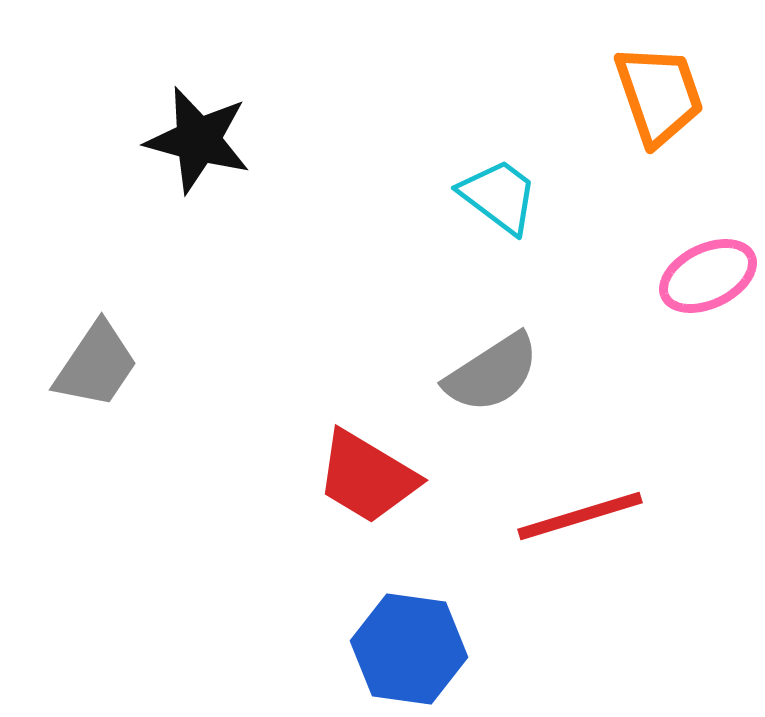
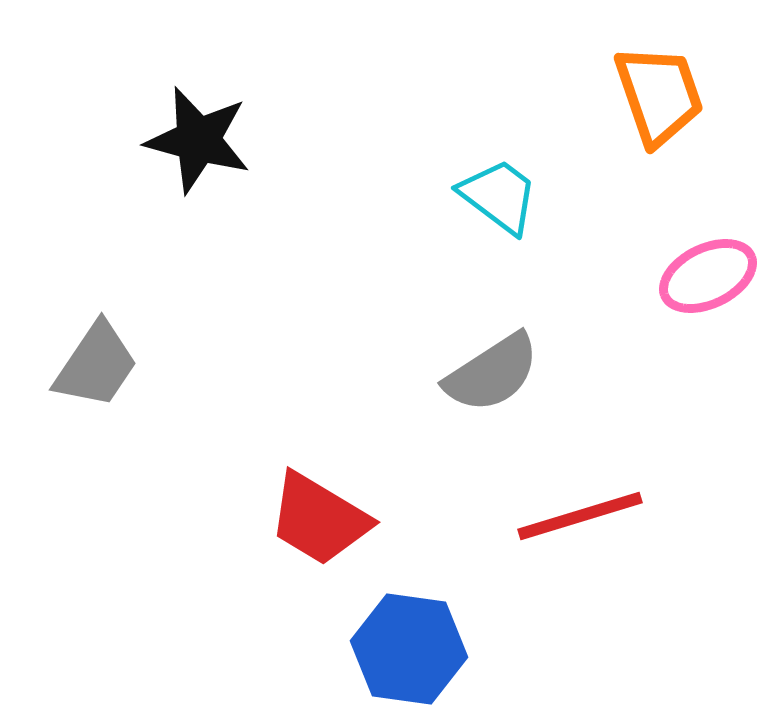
red trapezoid: moved 48 px left, 42 px down
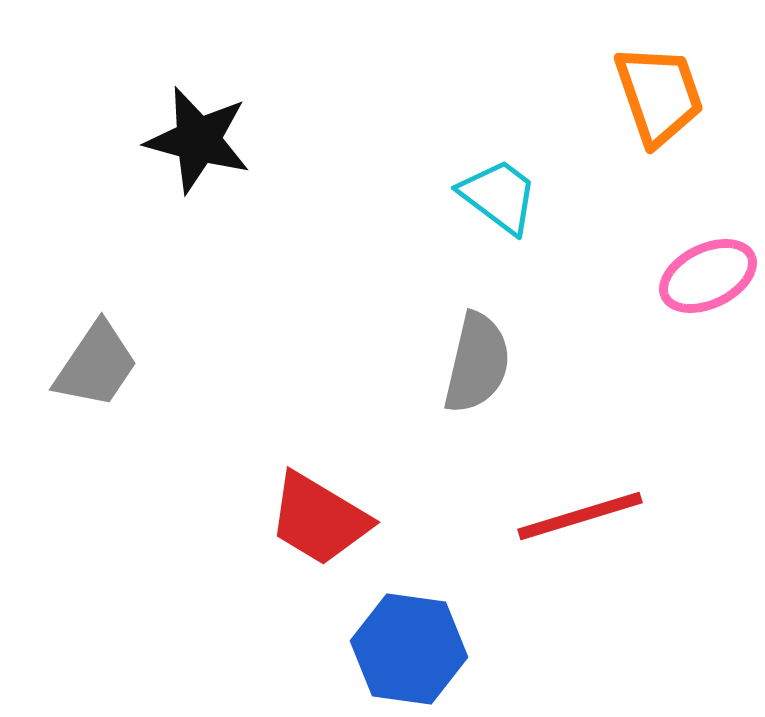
gray semicircle: moved 15 px left, 10 px up; rotated 44 degrees counterclockwise
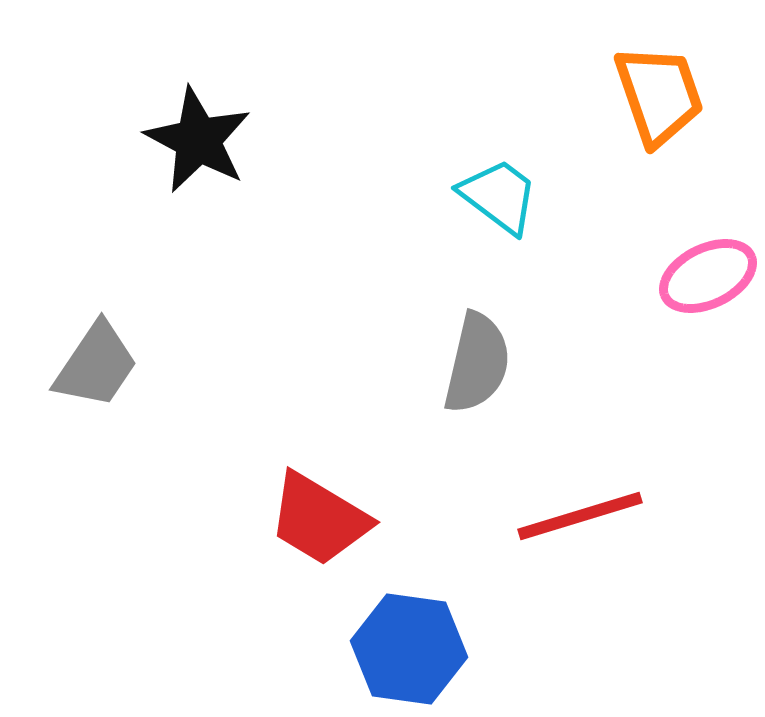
black star: rotated 13 degrees clockwise
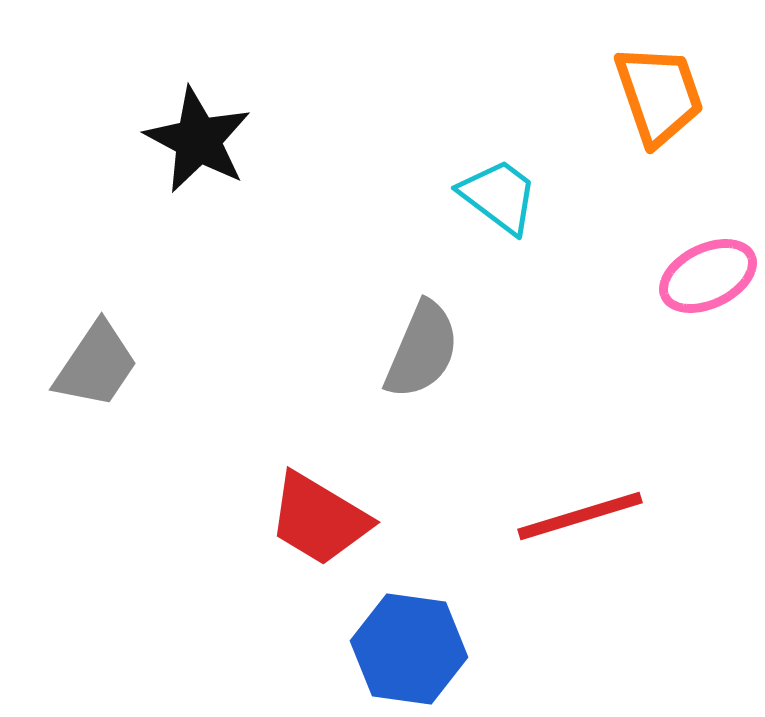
gray semicircle: moved 55 px left, 13 px up; rotated 10 degrees clockwise
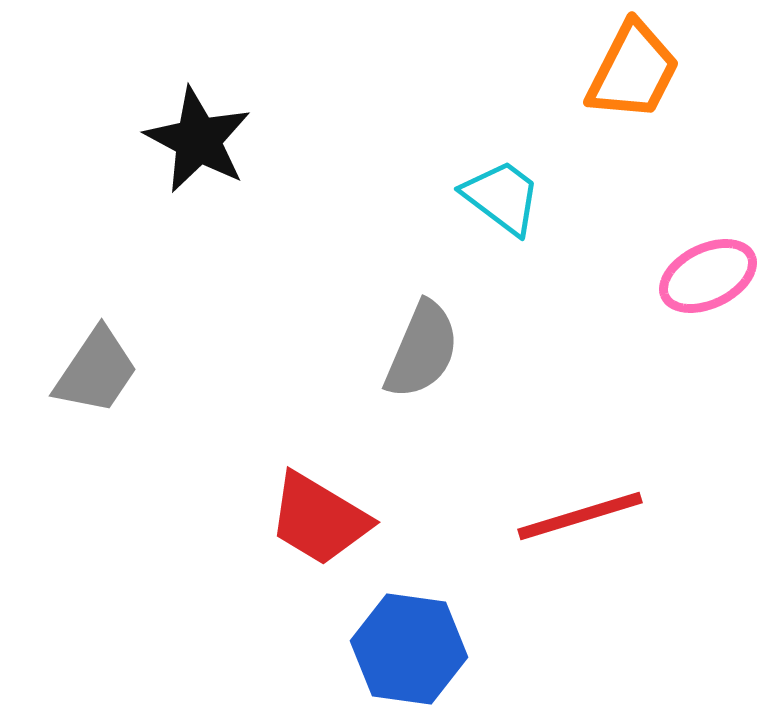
orange trapezoid: moved 26 px left, 24 px up; rotated 46 degrees clockwise
cyan trapezoid: moved 3 px right, 1 px down
gray trapezoid: moved 6 px down
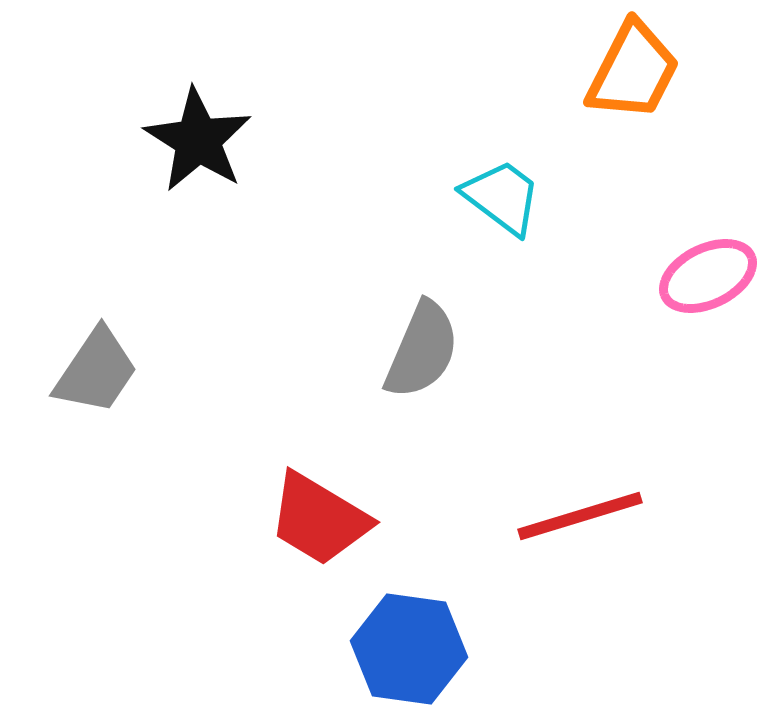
black star: rotated 4 degrees clockwise
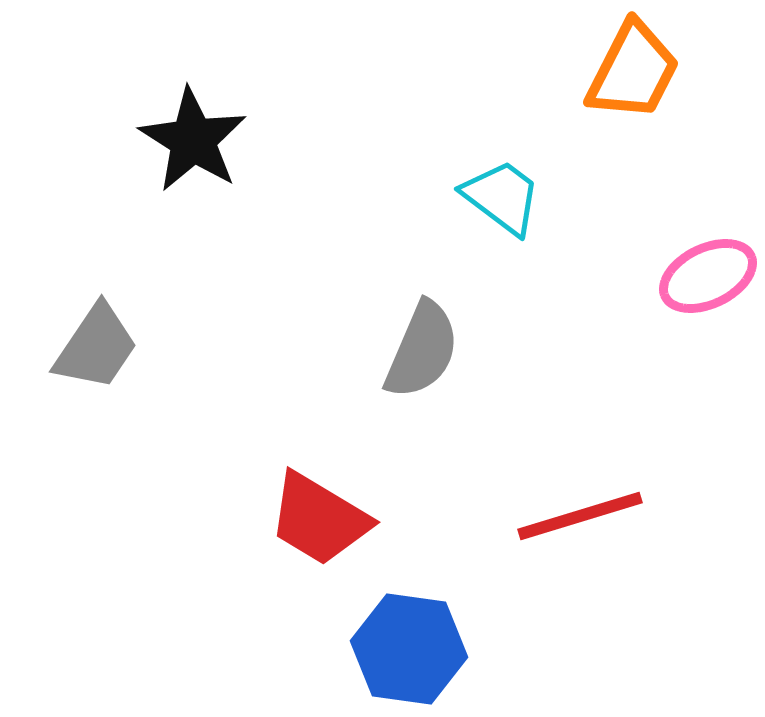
black star: moved 5 px left
gray trapezoid: moved 24 px up
